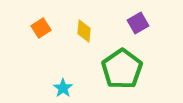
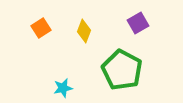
yellow diamond: rotated 15 degrees clockwise
green pentagon: moved 1 px down; rotated 9 degrees counterclockwise
cyan star: rotated 24 degrees clockwise
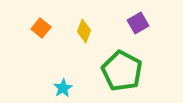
orange square: rotated 18 degrees counterclockwise
green pentagon: moved 1 px down
cyan star: rotated 18 degrees counterclockwise
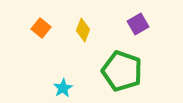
purple square: moved 1 px down
yellow diamond: moved 1 px left, 1 px up
green pentagon: rotated 9 degrees counterclockwise
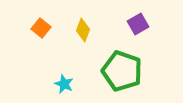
cyan star: moved 1 px right, 4 px up; rotated 18 degrees counterclockwise
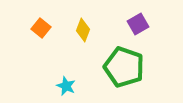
green pentagon: moved 2 px right, 4 px up
cyan star: moved 2 px right, 2 px down
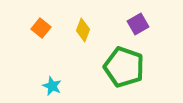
cyan star: moved 14 px left
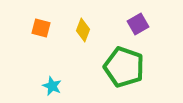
orange square: rotated 24 degrees counterclockwise
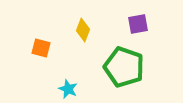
purple square: rotated 20 degrees clockwise
orange square: moved 20 px down
cyan star: moved 16 px right, 3 px down
